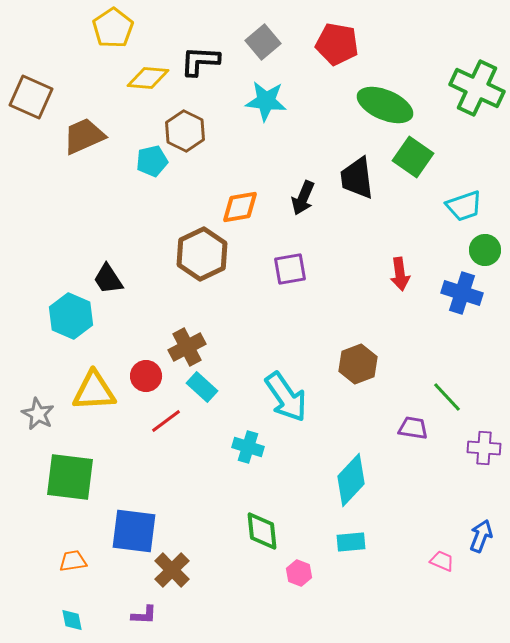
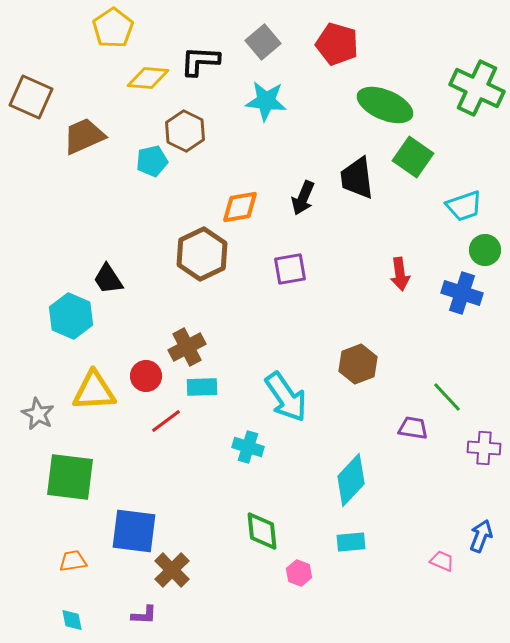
red pentagon at (337, 44): rotated 6 degrees clockwise
cyan rectangle at (202, 387): rotated 44 degrees counterclockwise
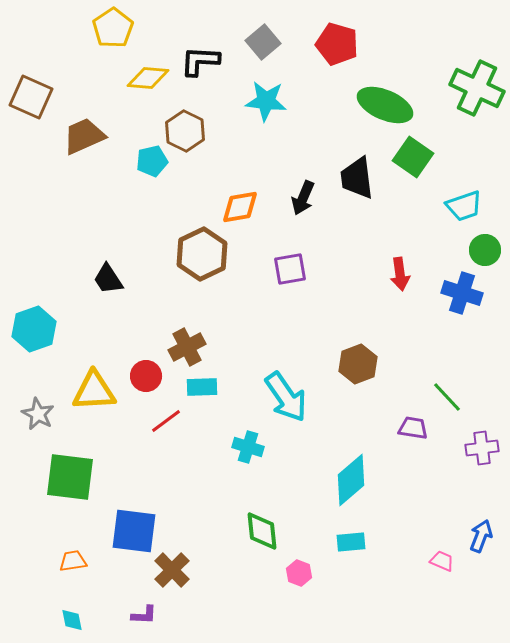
cyan hexagon at (71, 316): moved 37 px left, 13 px down; rotated 18 degrees clockwise
purple cross at (484, 448): moved 2 px left; rotated 12 degrees counterclockwise
cyan diamond at (351, 480): rotated 6 degrees clockwise
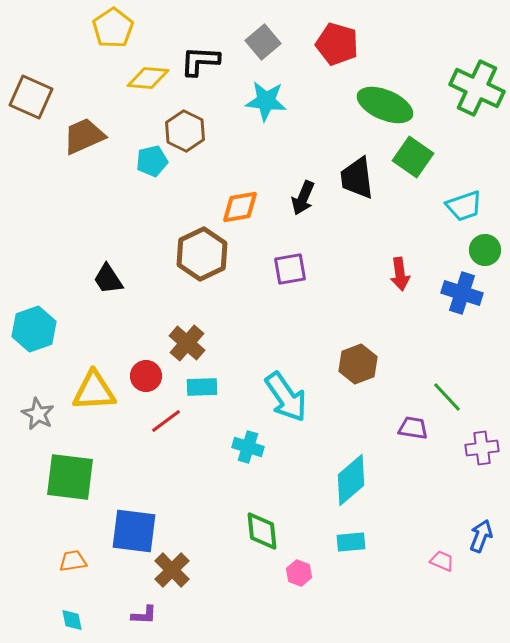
brown cross at (187, 347): moved 4 px up; rotated 21 degrees counterclockwise
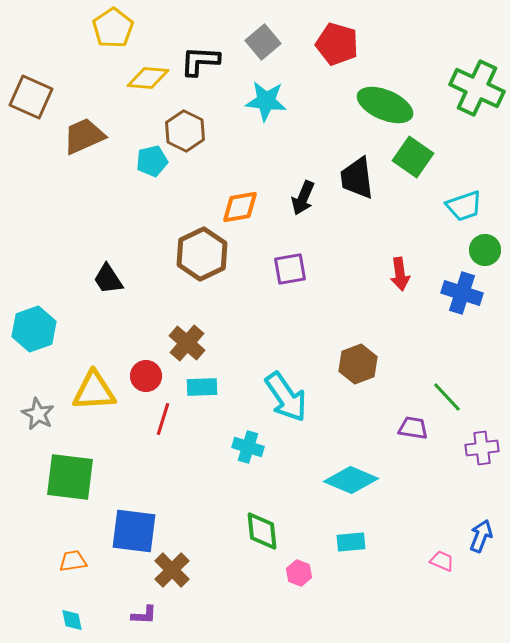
red line at (166, 421): moved 3 px left, 2 px up; rotated 36 degrees counterclockwise
cyan diamond at (351, 480): rotated 64 degrees clockwise
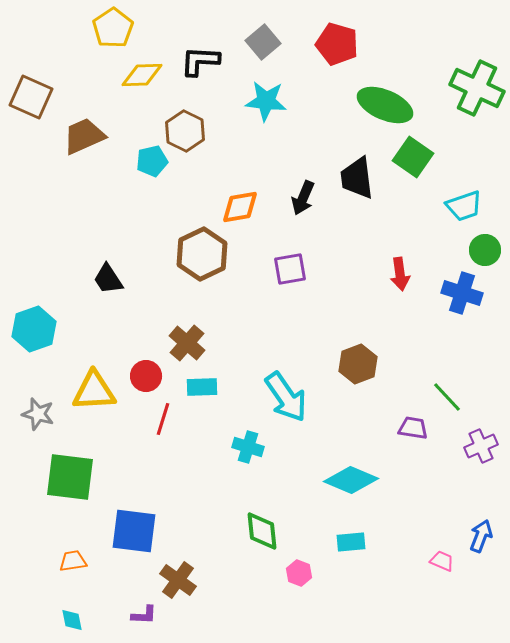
yellow diamond at (148, 78): moved 6 px left, 3 px up; rotated 6 degrees counterclockwise
gray star at (38, 414): rotated 12 degrees counterclockwise
purple cross at (482, 448): moved 1 px left, 2 px up; rotated 16 degrees counterclockwise
brown cross at (172, 570): moved 6 px right, 10 px down; rotated 9 degrees counterclockwise
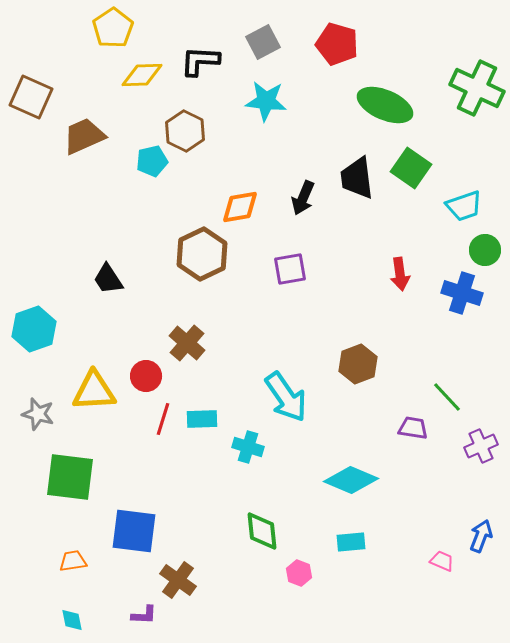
gray square at (263, 42): rotated 12 degrees clockwise
green square at (413, 157): moved 2 px left, 11 px down
cyan rectangle at (202, 387): moved 32 px down
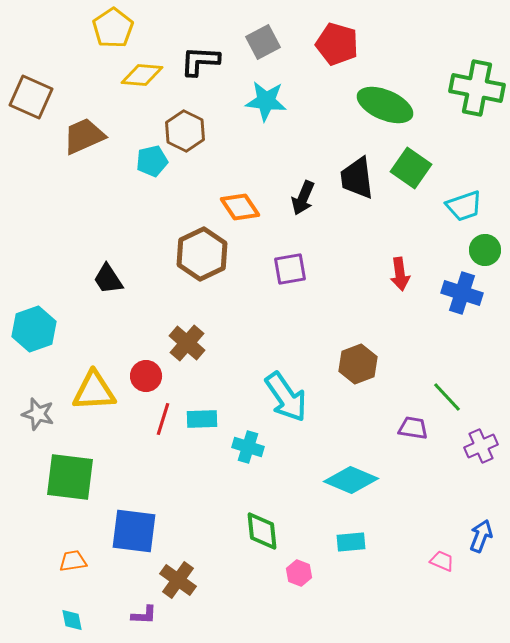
yellow diamond at (142, 75): rotated 6 degrees clockwise
green cross at (477, 88): rotated 14 degrees counterclockwise
orange diamond at (240, 207): rotated 66 degrees clockwise
